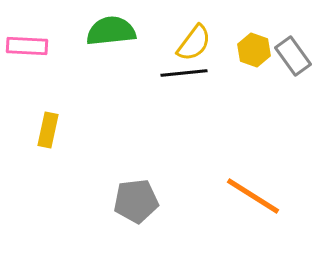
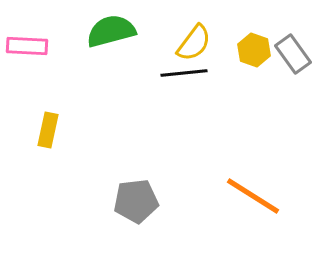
green semicircle: rotated 9 degrees counterclockwise
gray rectangle: moved 2 px up
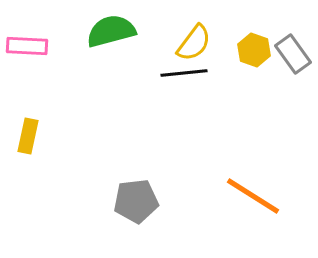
yellow rectangle: moved 20 px left, 6 px down
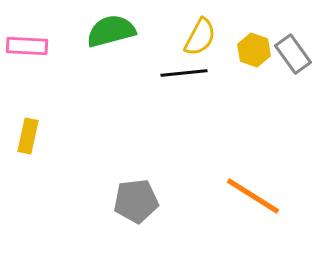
yellow semicircle: moved 6 px right, 6 px up; rotated 9 degrees counterclockwise
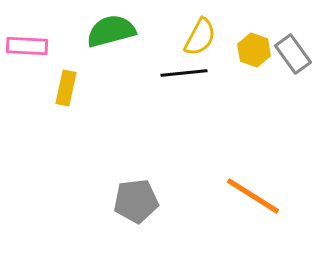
yellow rectangle: moved 38 px right, 48 px up
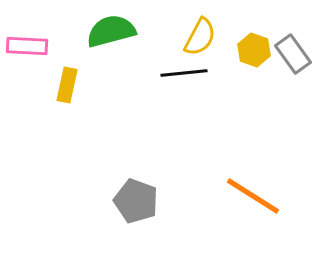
yellow rectangle: moved 1 px right, 3 px up
gray pentagon: rotated 27 degrees clockwise
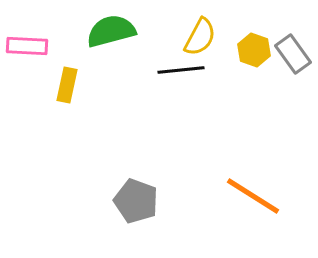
black line: moved 3 px left, 3 px up
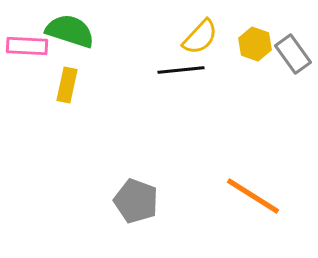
green semicircle: moved 41 px left; rotated 33 degrees clockwise
yellow semicircle: rotated 15 degrees clockwise
yellow hexagon: moved 1 px right, 6 px up
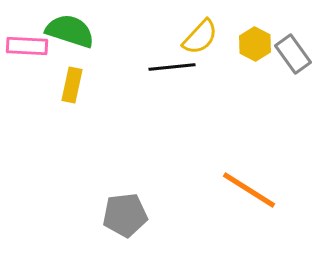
yellow hexagon: rotated 8 degrees clockwise
black line: moved 9 px left, 3 px up
yellow rectangle: moved 5 px right
orange line: moved 4 px left, 6 px up
gray pentagon: moved 11 px left, 14 px down; rotated 27 degrees counterclockwise
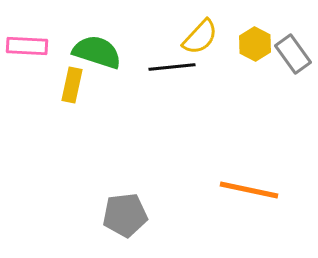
green semicircle: moved 27 px right, 21 px down
orange line: rotated 20 degrees counterclockwise
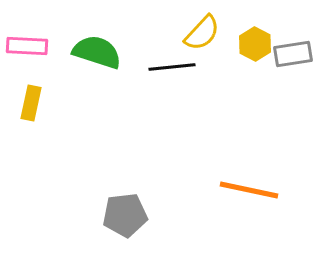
yellow semicircle: moved 2 px right, 4 px up
gray rectangle: rotated 63 degrees counterclockwise
yellow rectangle: moved 41 px left, 18 px down
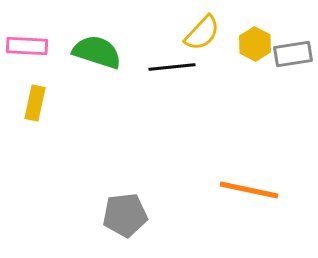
yellow rectangle: moved 4 px right
